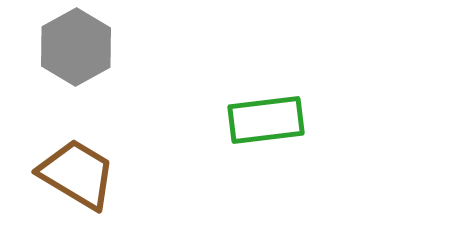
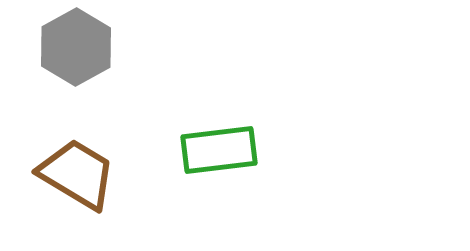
green rectangle: moved 47 px left, 30 px down
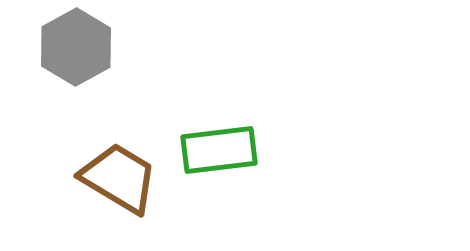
brown trapezoid: moved 42 px right, 4 px down
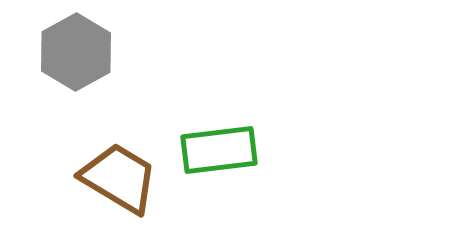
gray hexagon: moved 5 px down
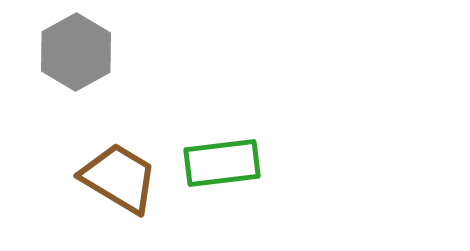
green rectangle: moved 3 px right, 13 px down
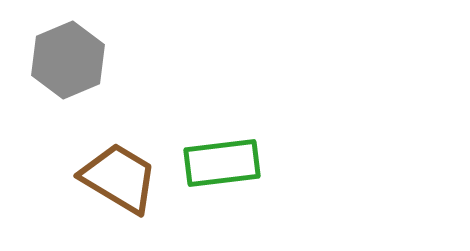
gray hexagon: moved 8 px left, 8 px down; rotated 6 degrees clockwise
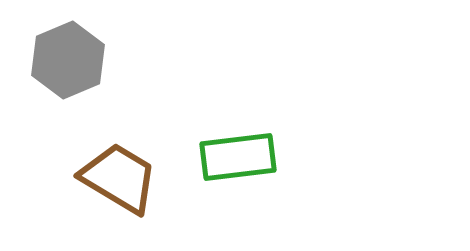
green rectangle: moved 16 px right, 6 px up
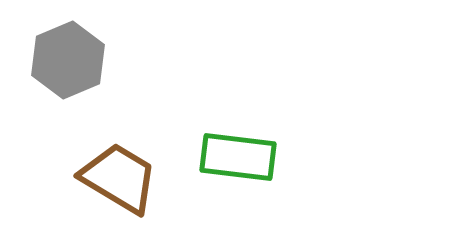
green rectangle: rotated 14 degrees clockwise
